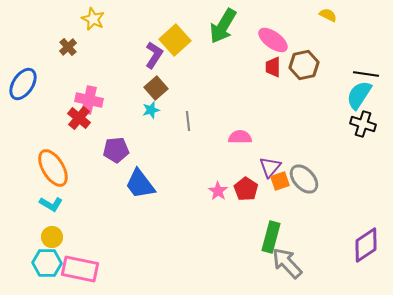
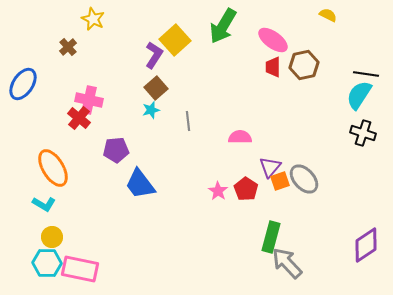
black cross: moved 9 px down
cyan L-shape: moved 7 px left
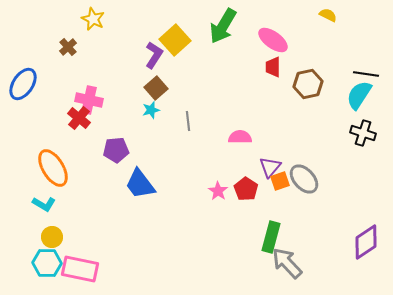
brown hexagon: moved 4 px right, 19 px down
purple diamond: moved 3 px up
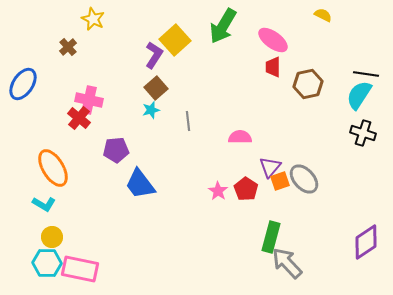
yellow semicircle: moved 5 px left
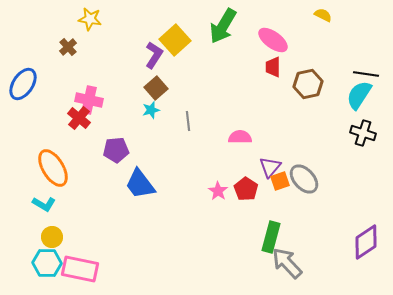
yellow star: moved 3 px left; rotated 15 degrees counterclockwise
